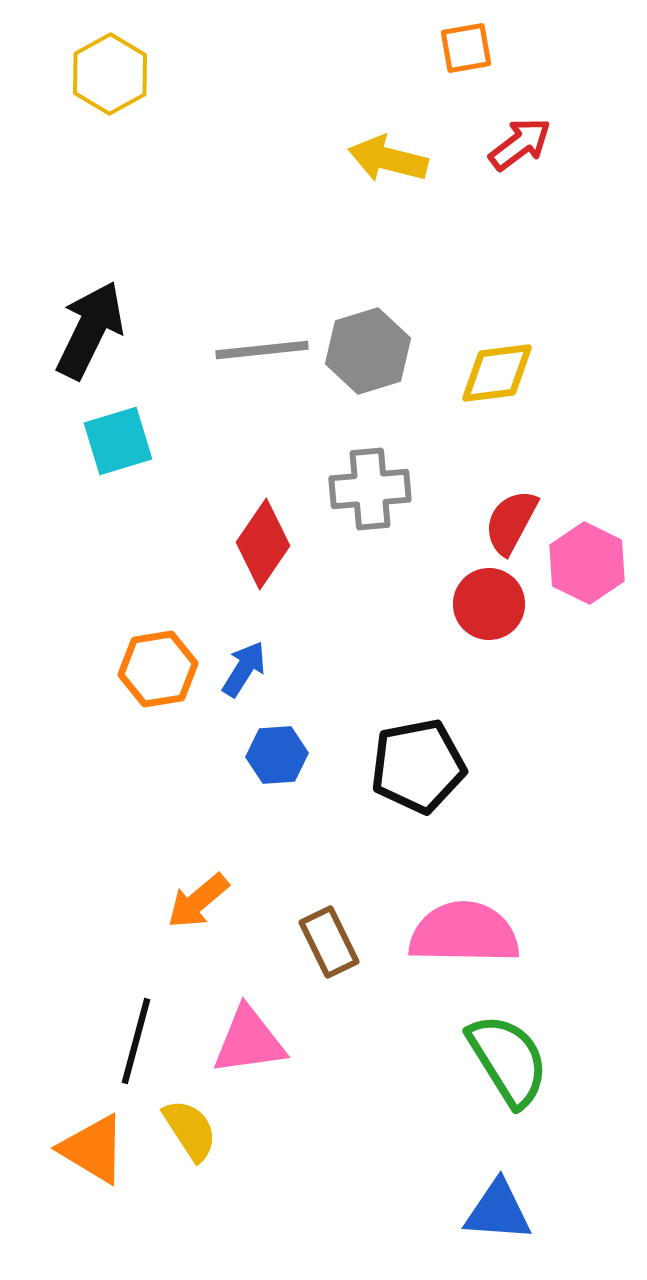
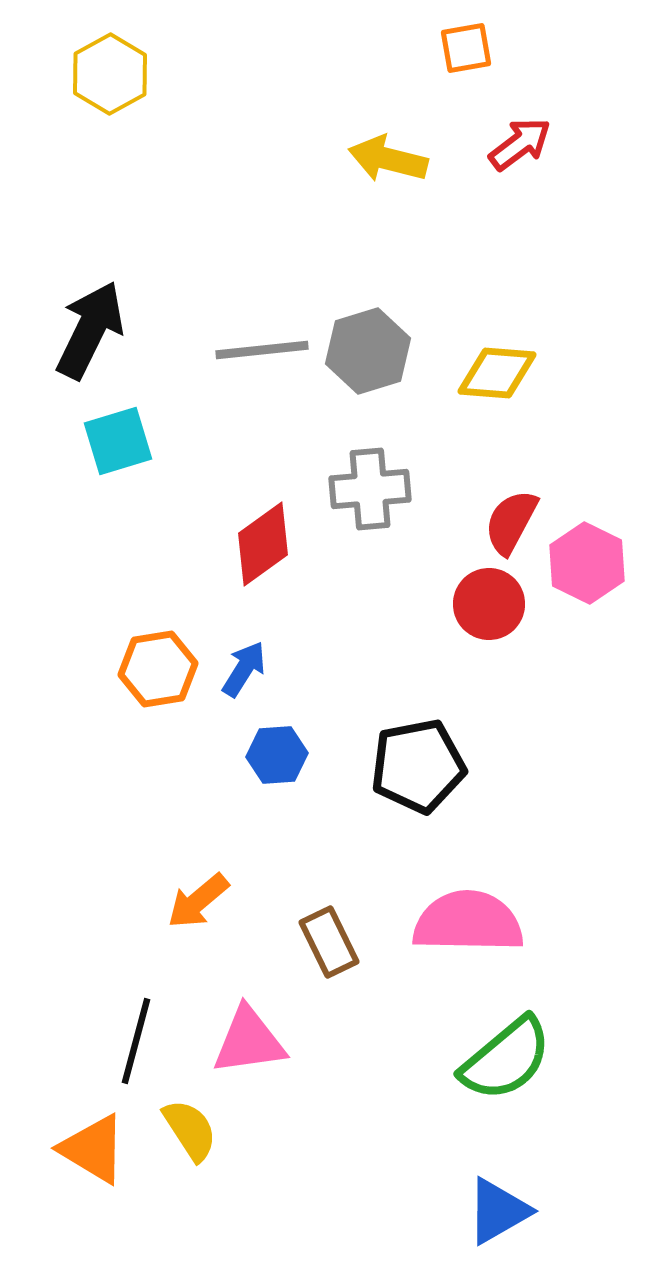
yellow diamond: rotated 12 degrees clockwise
red diamond: rotated 20 degrees clockwise
pink semicircle: moved 4 px right, 11 px up
green semicircle: moved 2 px left, 1 px up; rotated 82 degrees clockwise
blue triangle: rotated 34 degrees counterclockwise
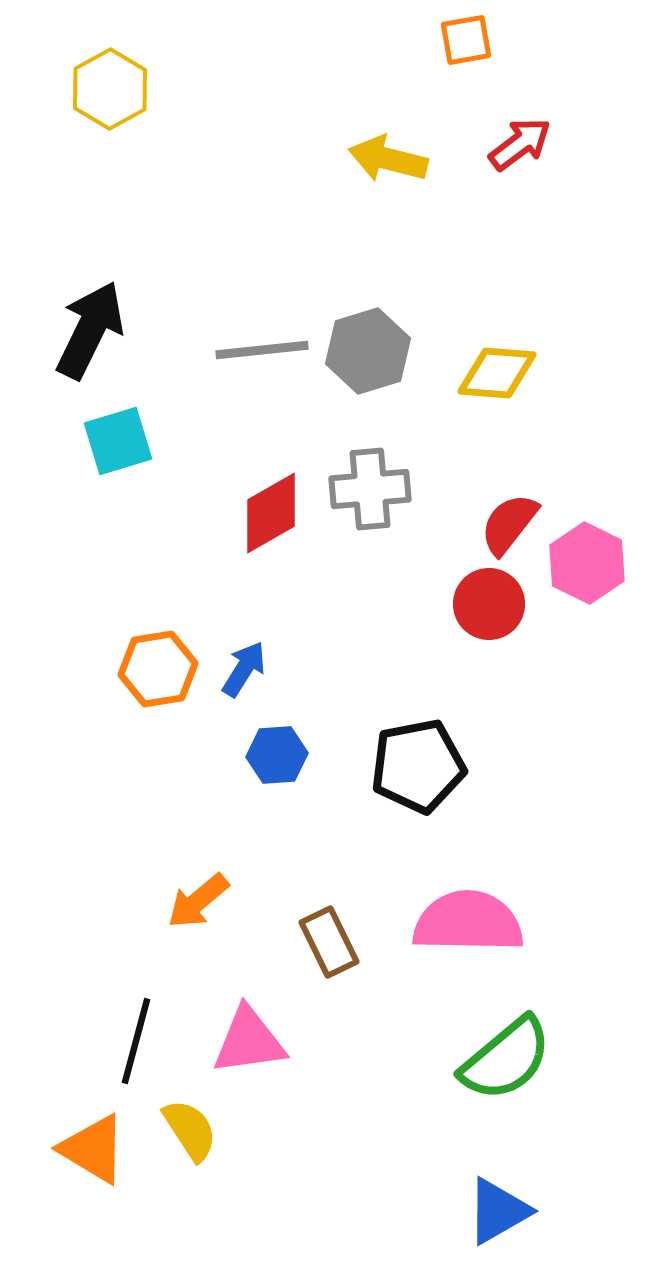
orange square: moved 8 px up
yellow hexagon: moved 15 px down
red semicircle: moved 2 px left, 2 px down; rotated 10 degrees clockwise
red diamond: moved 8 px right, 31 px up; rotated 6 degrees clockwise
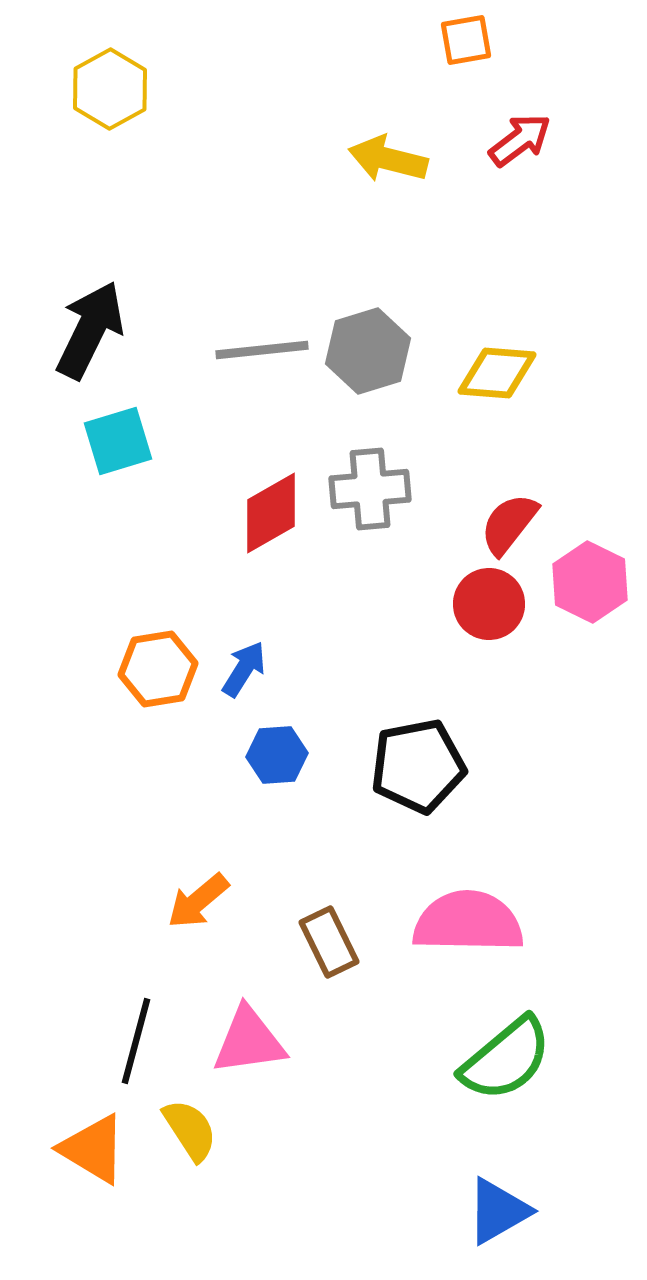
red arrow: moved 4 px up
pink hexagon: moved 3 px right, 19 px down
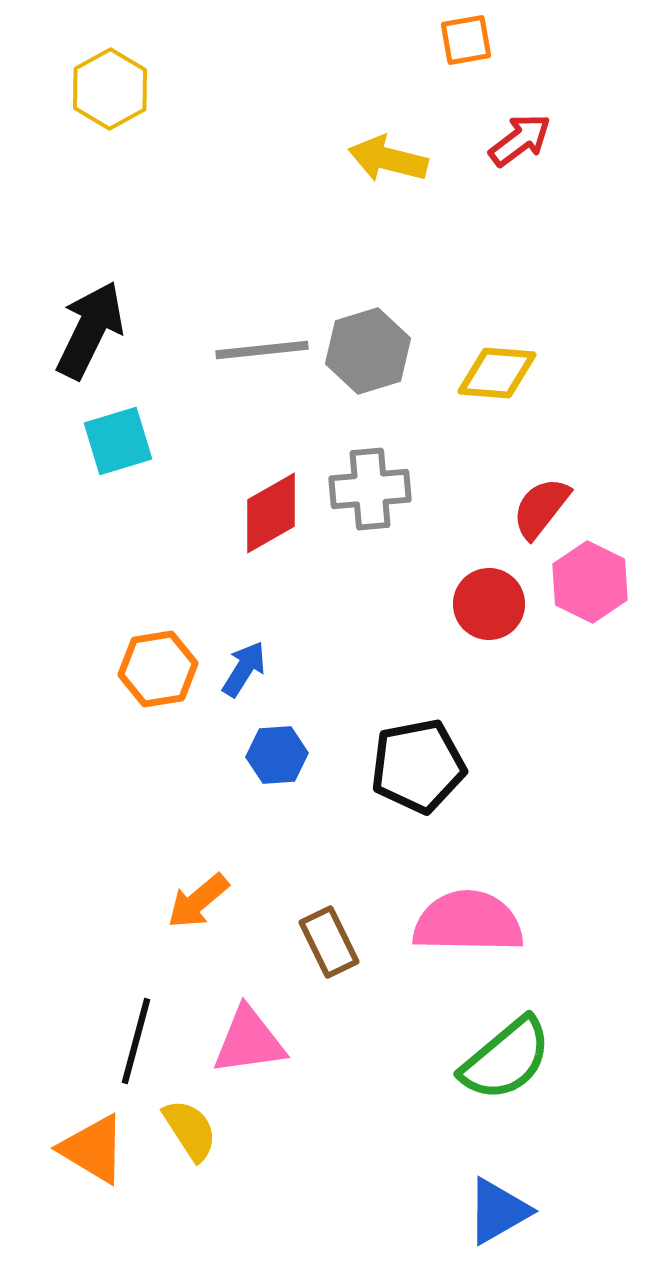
red semicircle: moved 32 px right, 16 px up
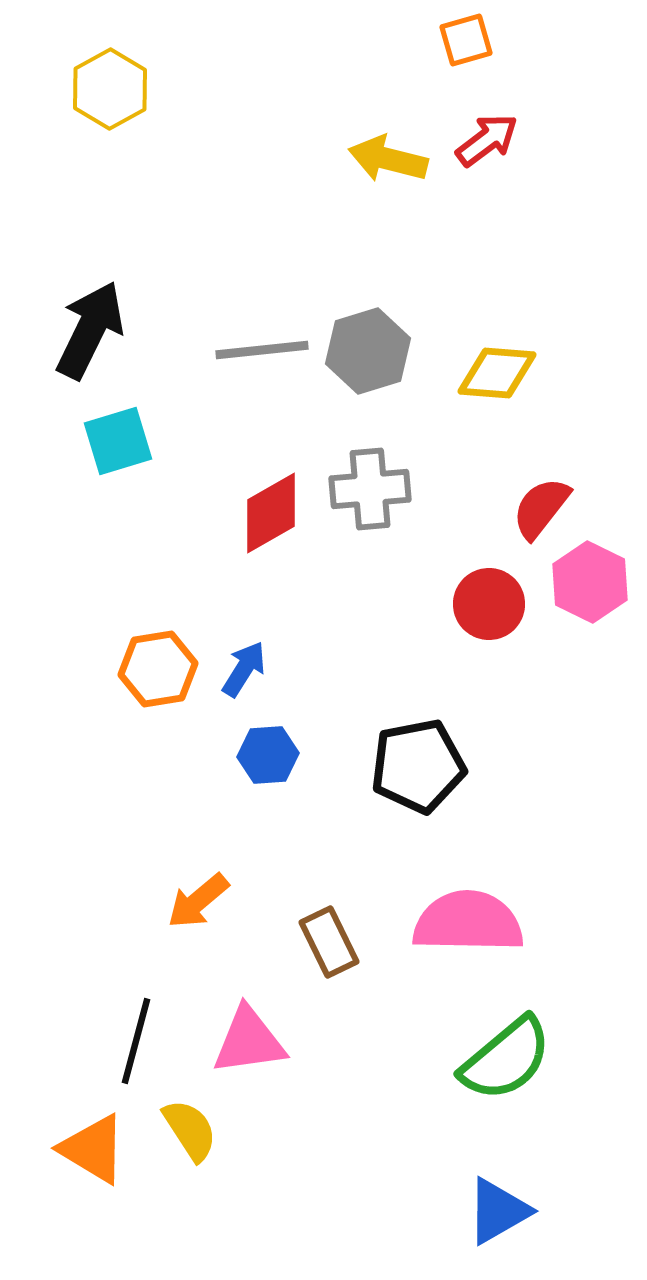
orange square: rotated 6 degrees counterclockwise
red arrow: moved 33 px left
blue hexagon: moved 9 px left
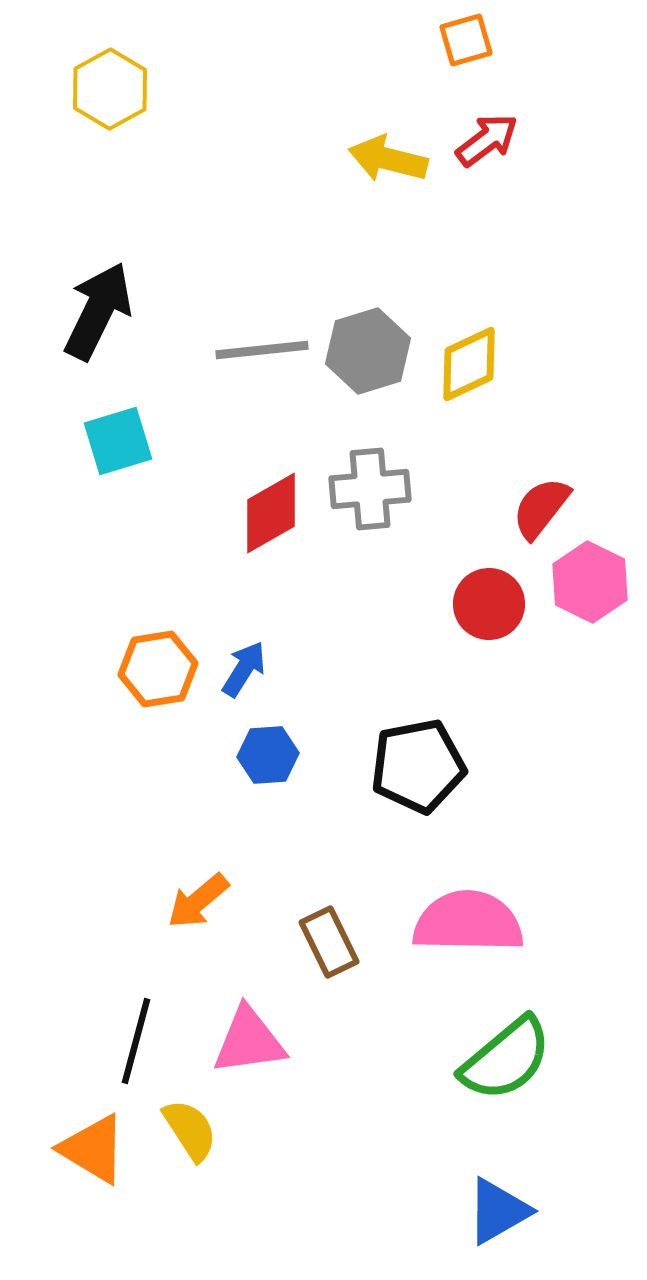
black arrow: moved 8 px right, 19 px up
yellow diamond: moved 28 px left, 9 px up; rotated 30 degrees counterclockwise
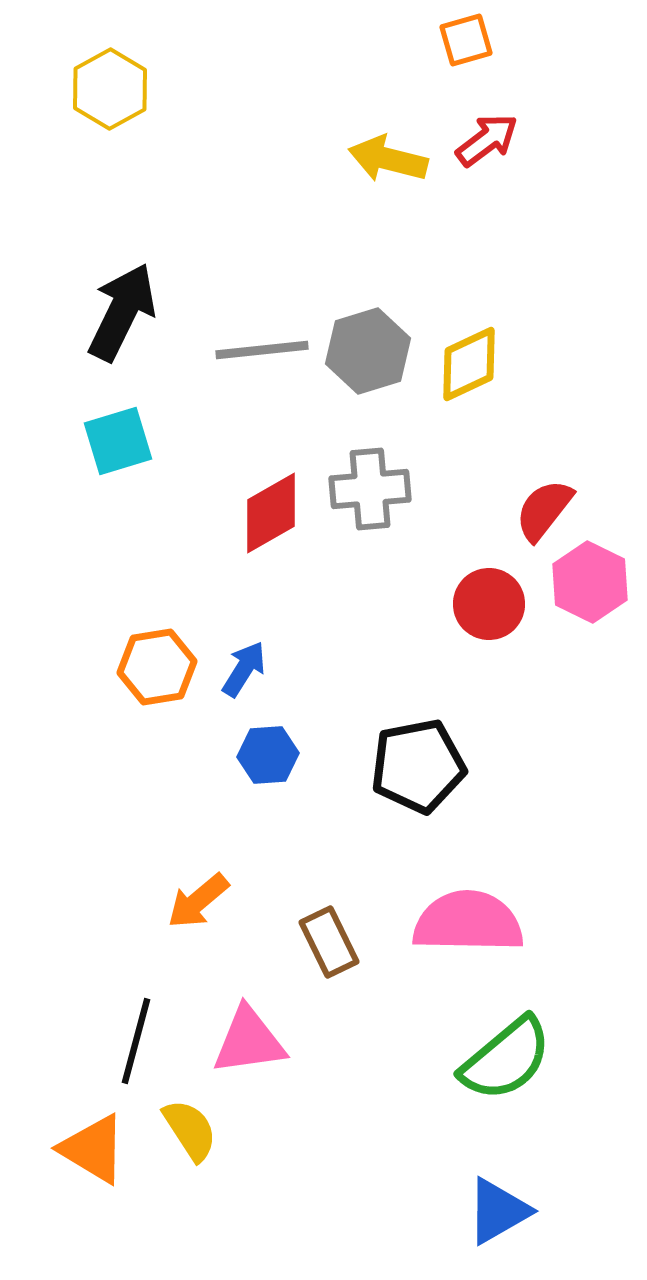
black arrow: moved 24 px right, 1 px down
red semicircle: moved 3 px right, 2 px down
orange hexagon: moved 1 px left, 2 px up
